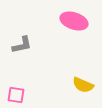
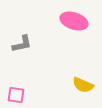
gray L-shape: moved 1 px up
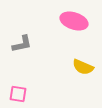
yellow semicircle: moved 18 px up
pink square: moved 2 px right, 1 px up
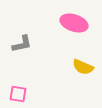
pink ellipse: moved 2 px down
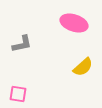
yellow semicircle: rotated 65 degrees counterclockwise
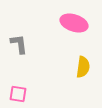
gray L-shape: moved 3 px left; rotated 85 degrees counterclockwise
yellow semicircle: rotated 40 degrees counterclockwise
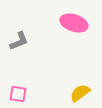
gray L-shape: moved 3 px up; rotated 75 degrees clockwise
yellow semicircle: moved 3 px left, 26 px down; rotated 135 degrees counterclockwise
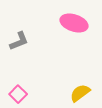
pink square: rotated 36 degrees clockwise
